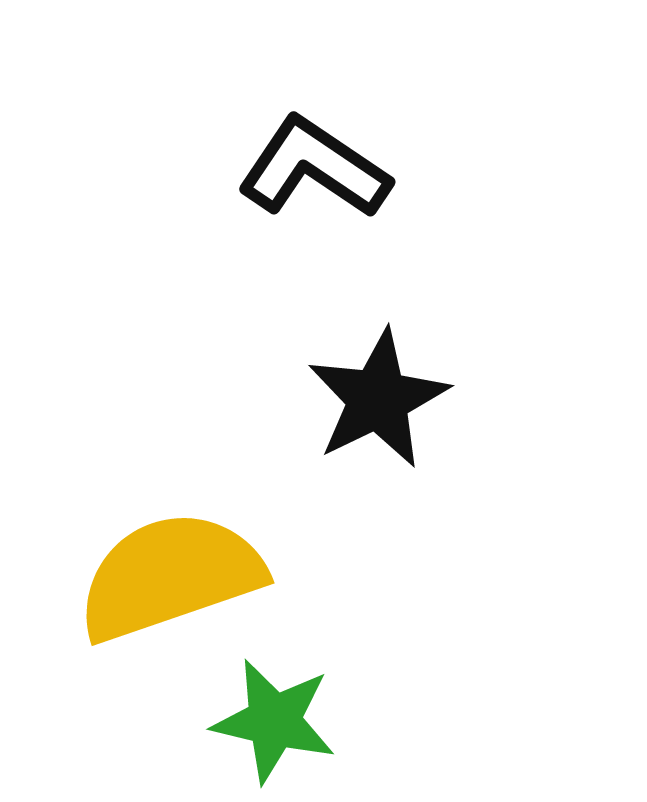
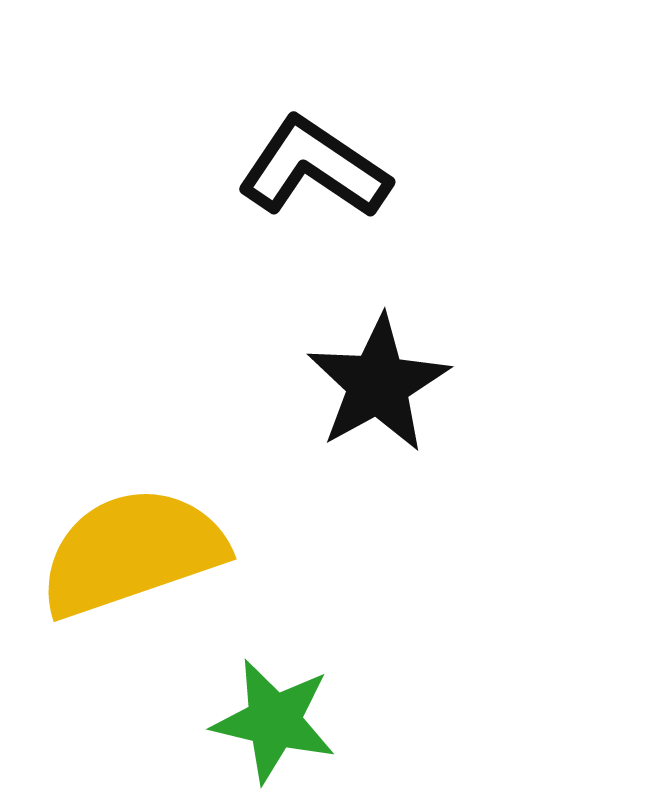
black star: moved 15 px up; rotated 3 degrees counterclockwise
yellow semicircle: moved 38 px left, 24 px up
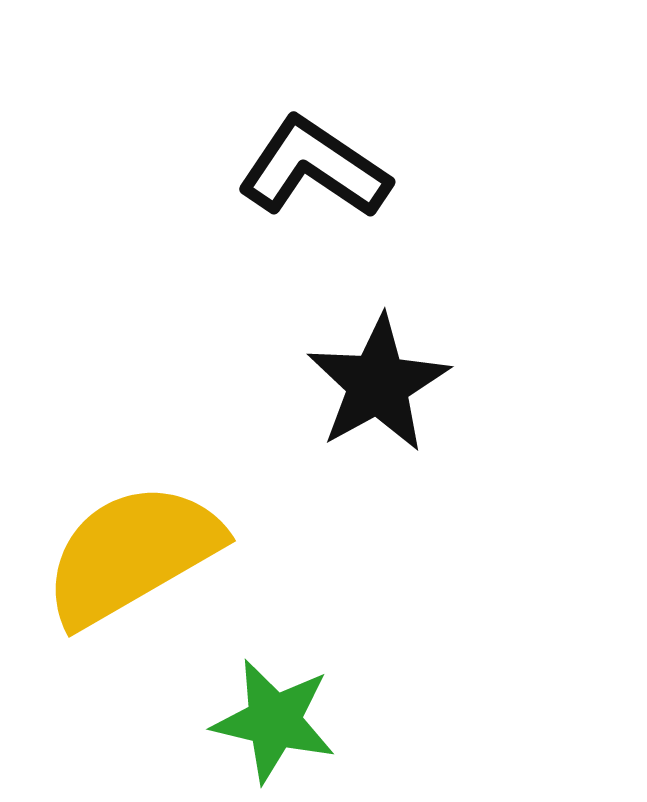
yellow semicircle: moved 2 px down; rotated 11 degrees counterclockwise
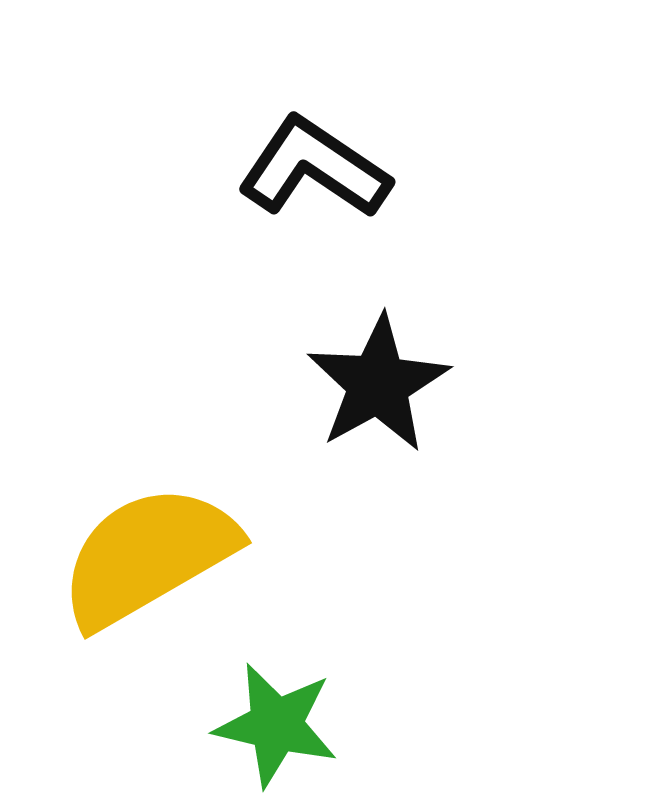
yellow semicircle: moved 16 px right, 2 px down
green star: moved 2 px right, 4 px down
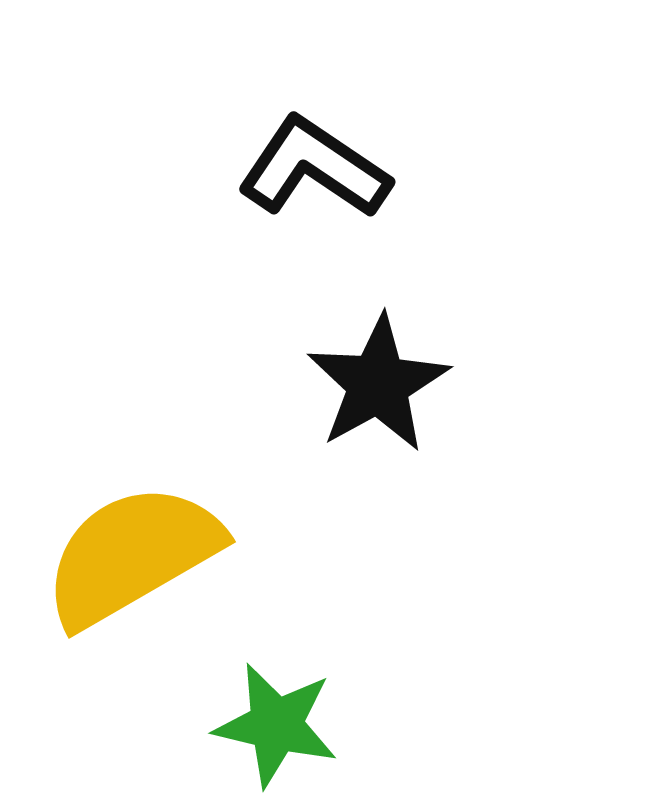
yellow semicircle: moved 16 px left, 1 px up
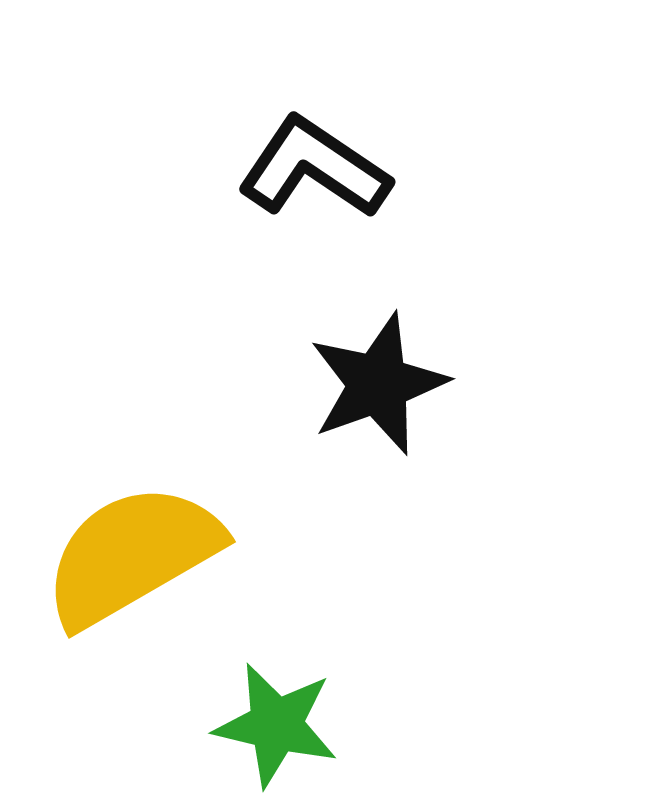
black star: rotated 9 degrees clockwise
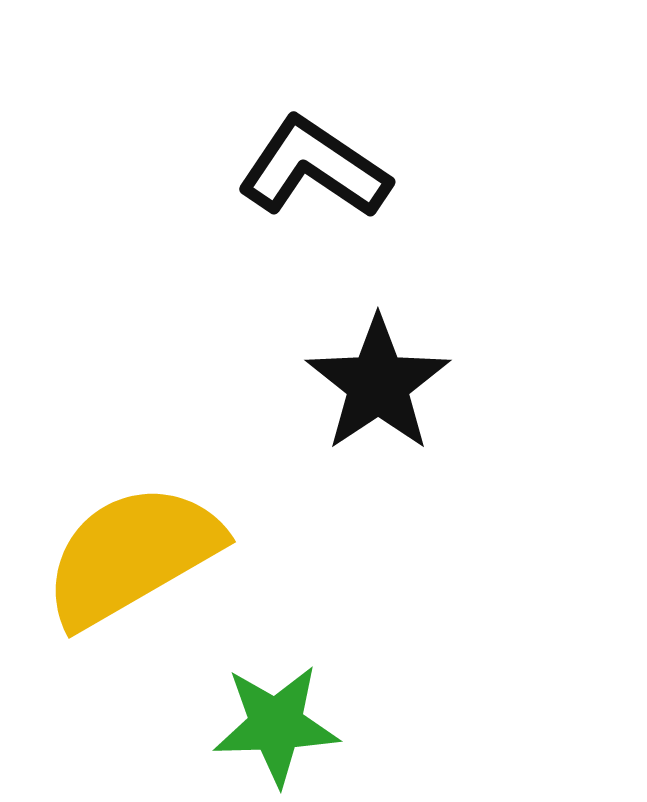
black star: rotated 14 degrees counterclockwise
green star: rotated 15 degrees counterclockwise
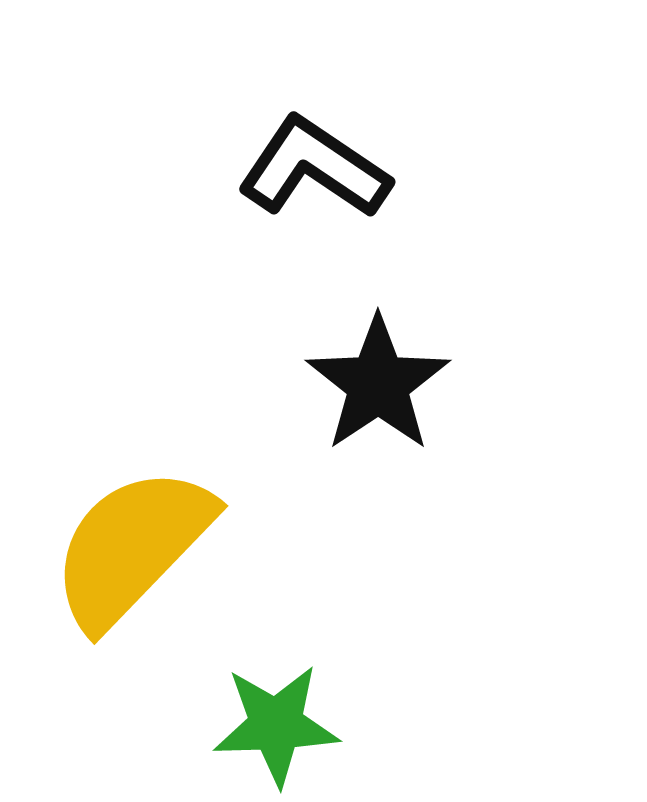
yellow semicircle: moved 8 px up; rotated 16 degrees counterclockwise
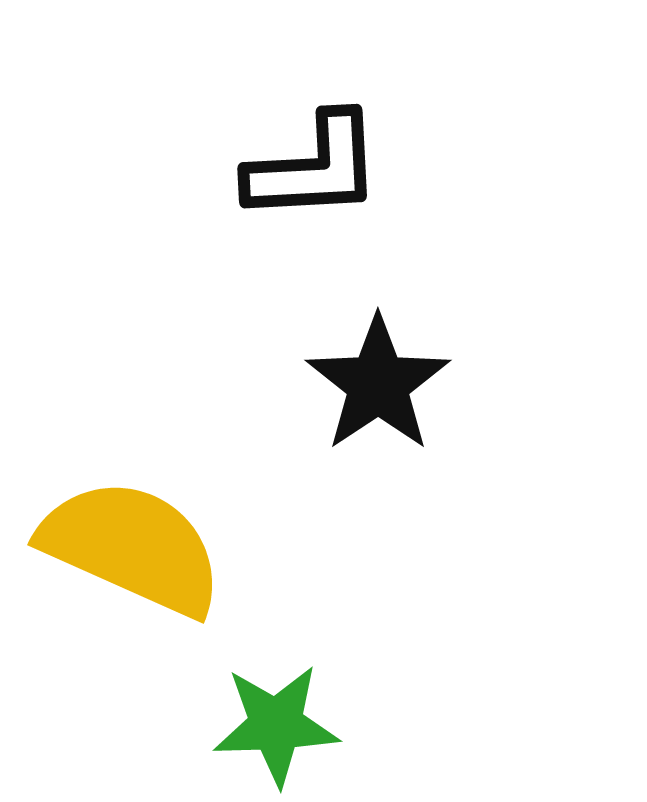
black L-shape: rotated 143 degrees clockwise
yellow semicircle: rotated 70 degrees clockwise
